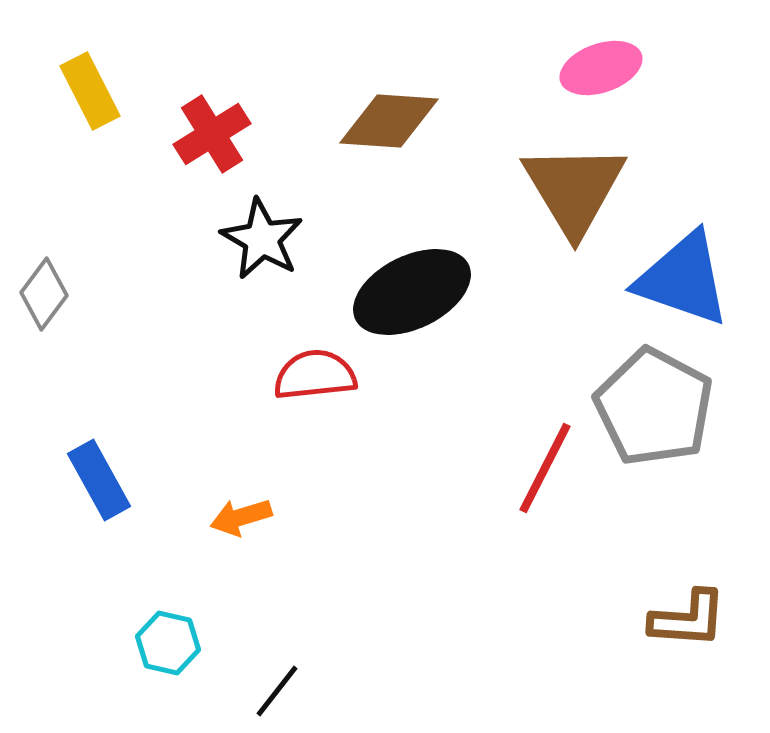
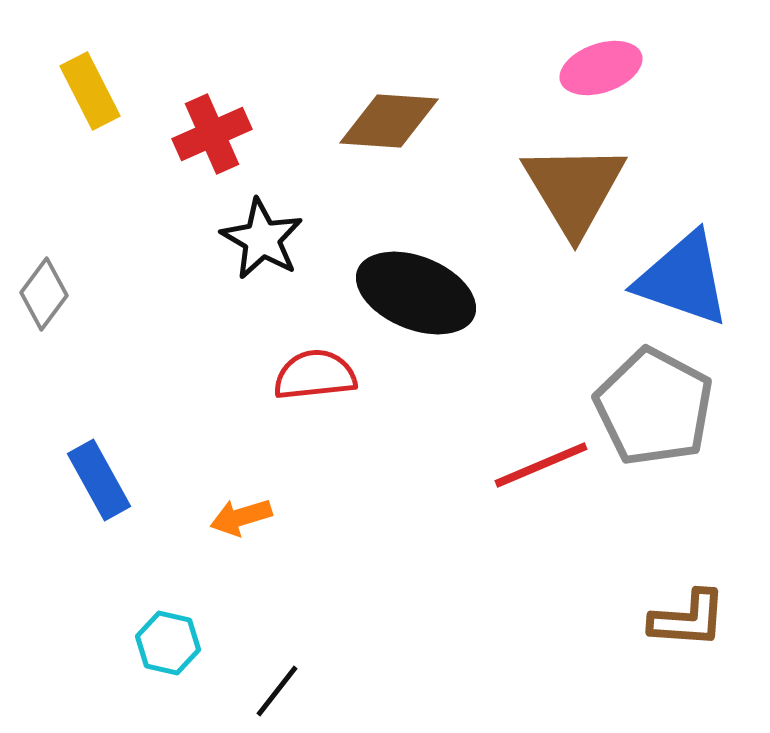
red cross: rotated 8 degrees clockwise
black ellipse: moved 4 px right, 1 px down; rotated 48 degrees clockwise
red line: moved 4 px left, 3 px up; rotated 40 degrees clockwise
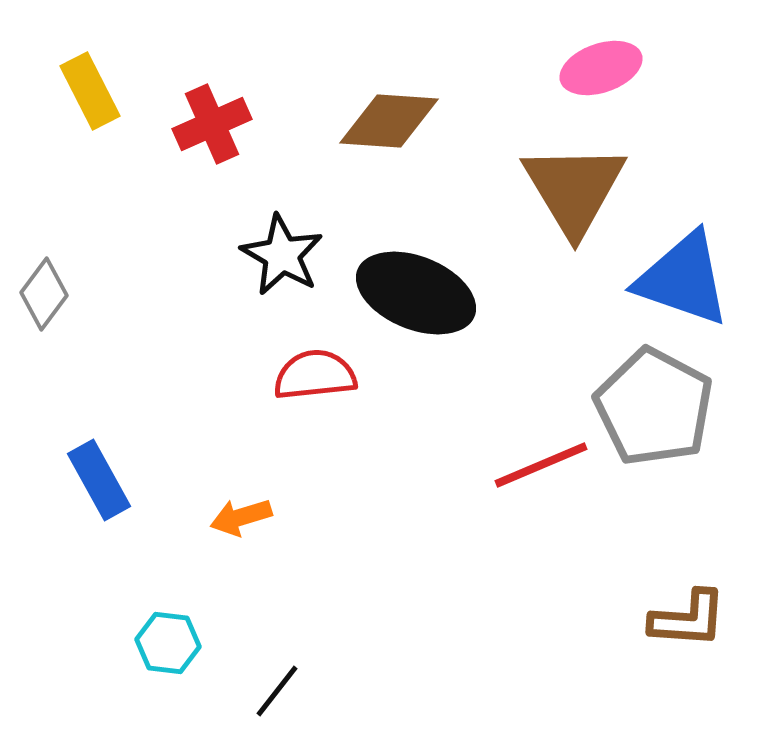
red cross: moved 10 px up
black star: moved 20 px right, 16 px down
cyan hexagon: rotated 6 degrees counterclockwise
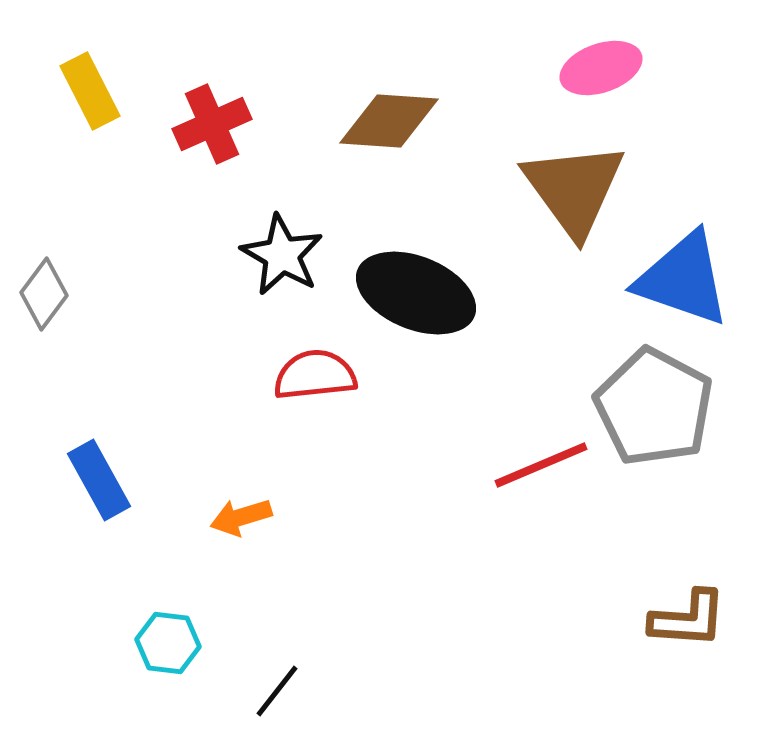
brown triangle: rotated 5 degrees counterclockwise
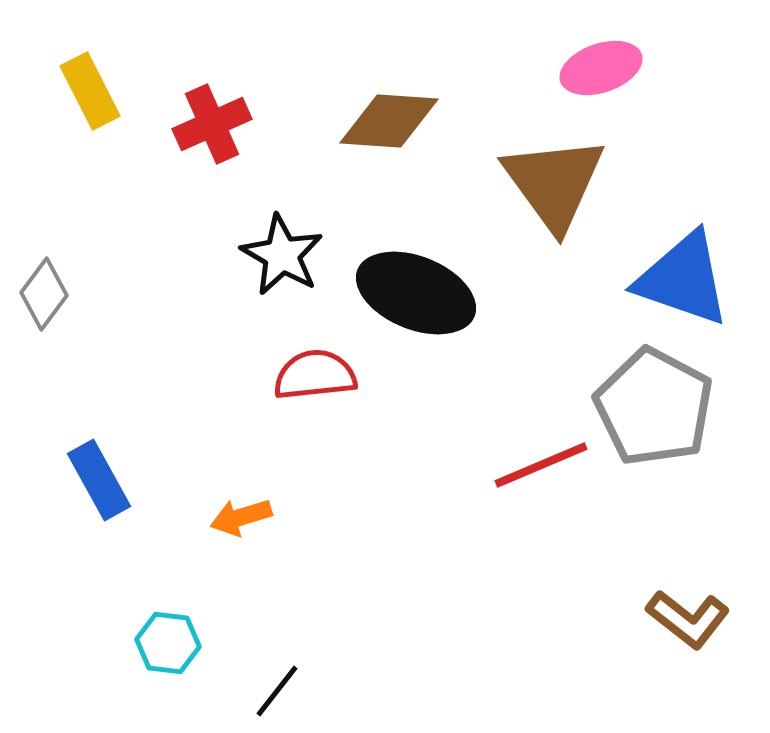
brown triangle: moved 20 px left, 6 px up
brown L-shape: rotated 34 degrees clockwise
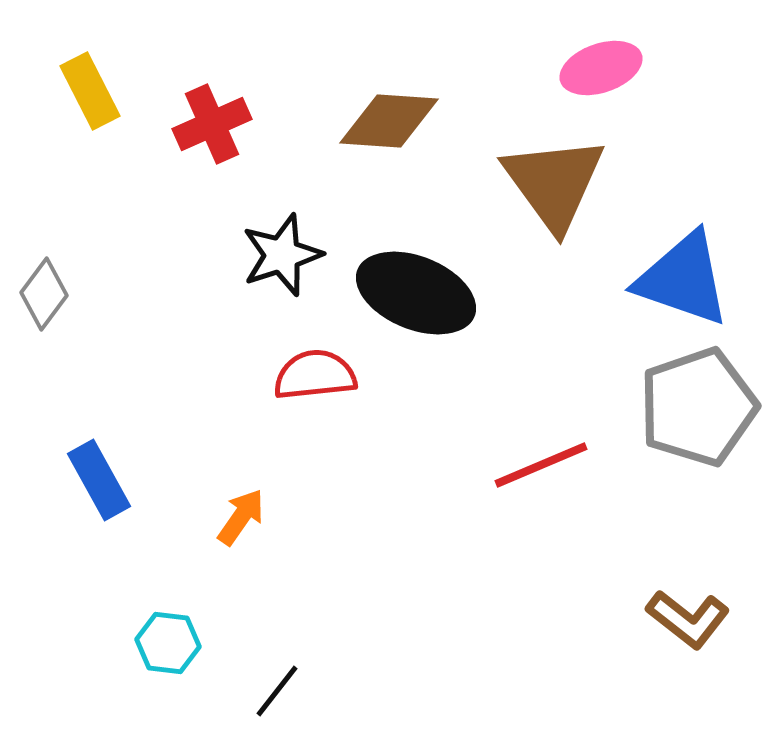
black star: rotated 24 degrees clockwise
gray pentagon: moved 44 px right; rotated 25 degrees clockwise
orange arrow: rotated 142 degrees clockwise
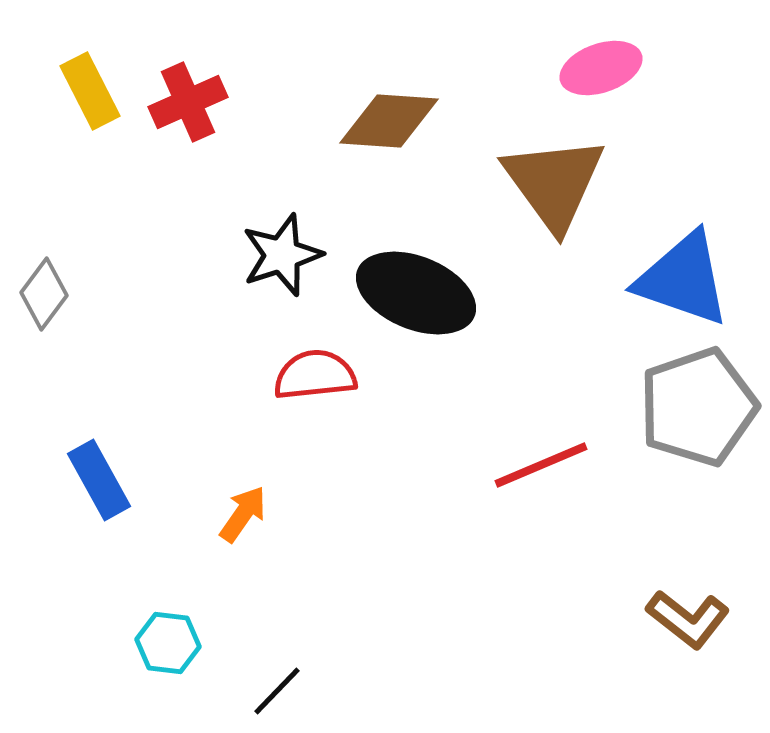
red cross: moved 24 px left, 22 px up
orange arrow: moved 2 px right, 3 px up
black line: rotated 6 degrees clockwise
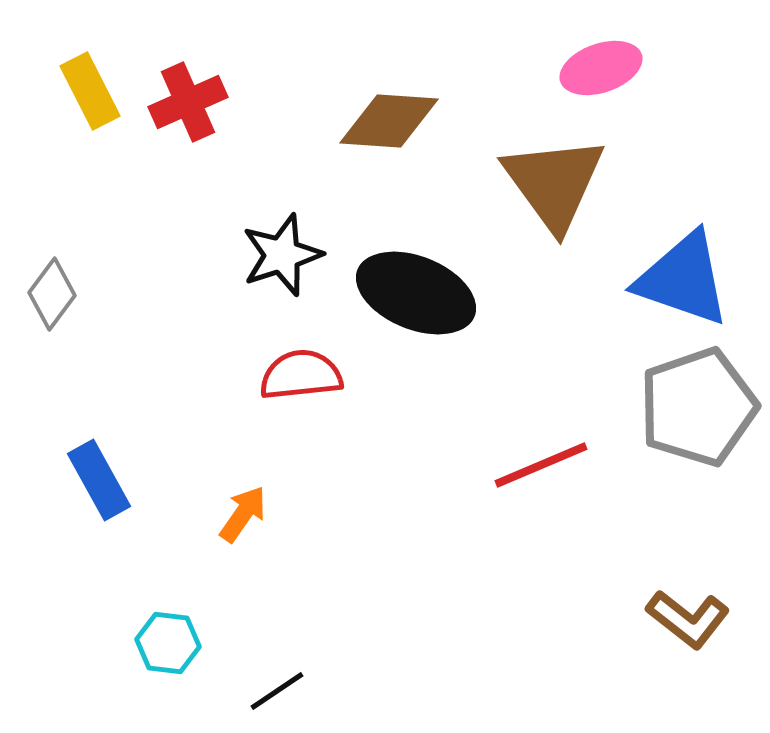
gray diamond: moved 8 px right
red semicircle: moved 14 px left
black line: rotated 12 degrees clockwise
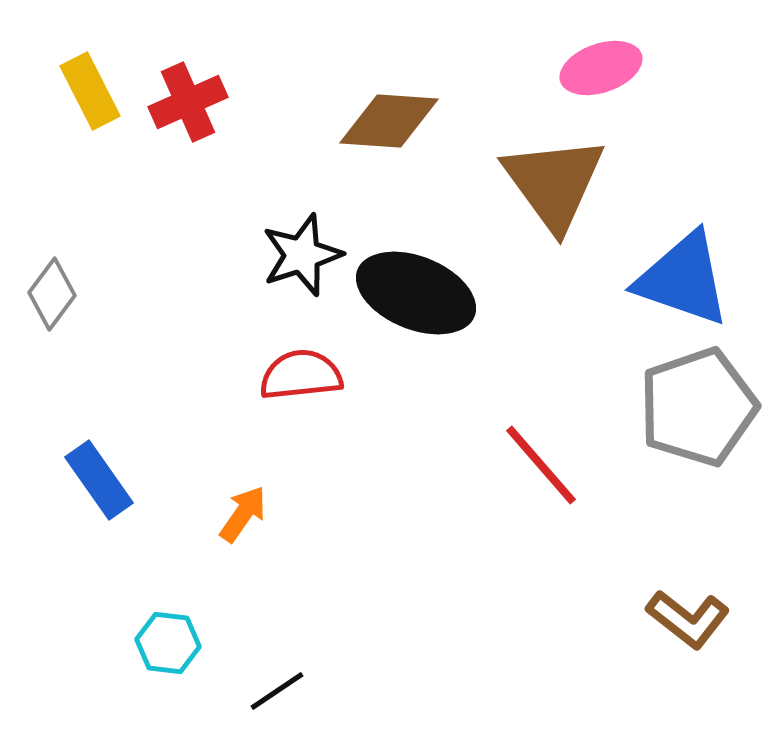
black star: moved 20 px right
red line: rotated 72 degrees clockwise
blue rectangle: rotated 6 degrees counterclockwise
